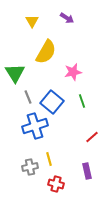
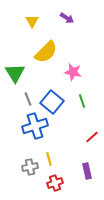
yellow semicircle: rotated 15 degrees clockwise
pink star: rotated 24 degrees clockwise
gray line: moved 2 px down
red cross: moved 1 px left, 1 px up; rotated 35 degrees counterclockwise
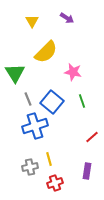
purple rectangle: rotated 21 degrees clockwise
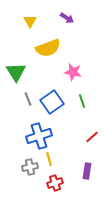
yellow triangle: moved 2 px left
yellow semicircle: moved 2 px right, 4 px up; rotated 25 degrees clockwise
green triangle: moved 1 px right, 1 px up
blue square: rotated 15 degrees clockwise
blue cross: moved 4 px right, 10 px down
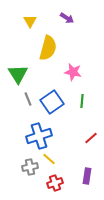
yellow semicircle: rotated 55 degrees counterclockwise
green triangle: moved 2 px right, 2 px down
green line: rotated 24 degrees clockwise
red line: moved 1 px left, 1 px down
yellow line: rotated 32 degrees counterclockwise
purple rectangle: moved 5 px down
